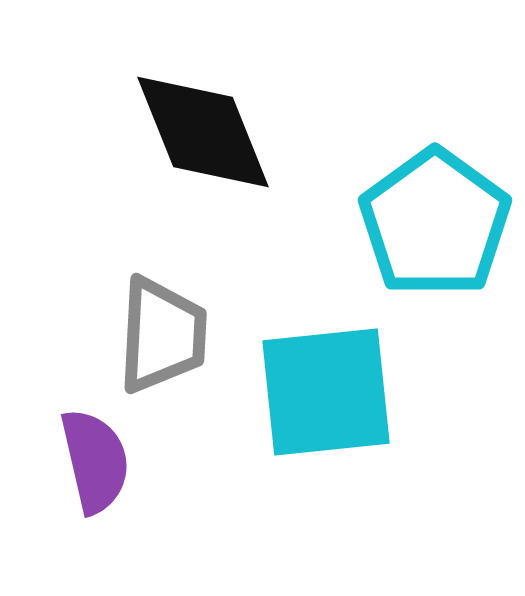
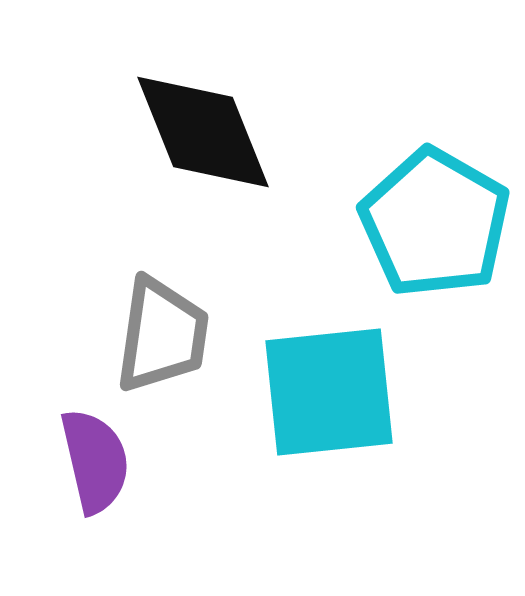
cyan pentagon: rotated 6 degrees counterclockwise
gray trapezoid: rotated 5 degrees clockwise
cyan square: moved 3 px right
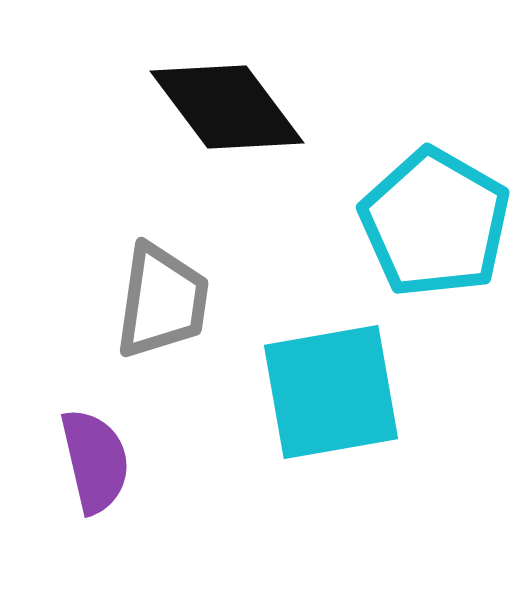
black diamond: moved 24 px right, 25 px up; rotated 15 degrees counterclockwise
gray trapezoid: moved 34 px up
cyan square: moved 2 px right; rotated 4 degrees counterclockwise
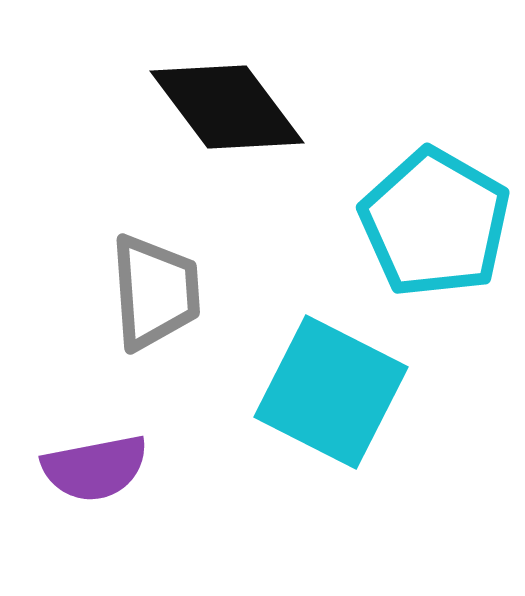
gray trapezoid: moved 7 px left, 9 px up; rotated 12 degrees counterclockwise
cyan square: rotated 37 degrees clockwise
purple semicircle: moved 7 px down; rotated 92 degrees clockwise
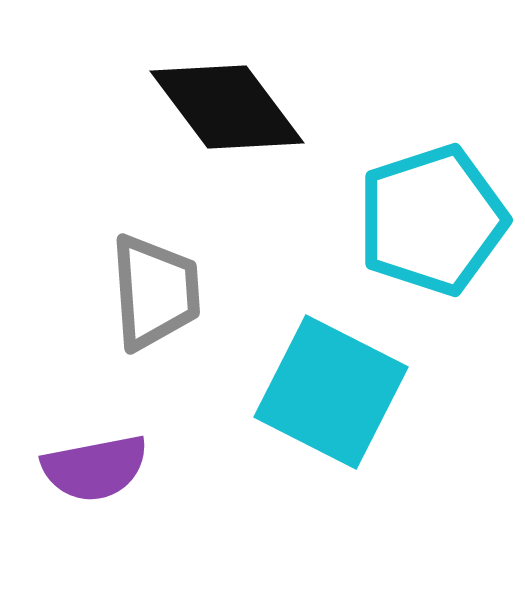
cyan pentagon: moved 3 px left, 3 px up; rotated 24 degrees clockwise
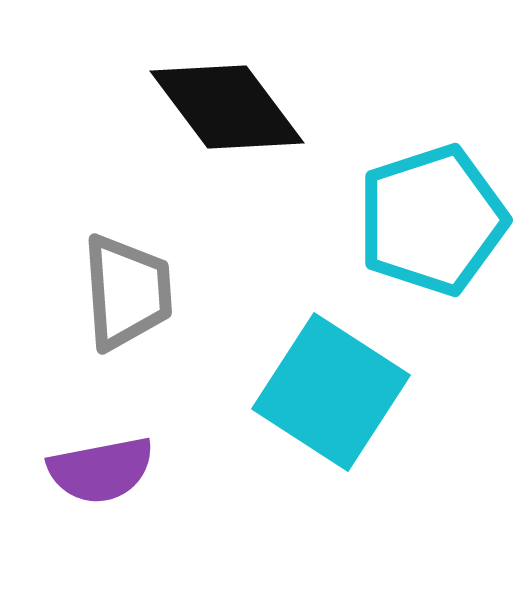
gray trapezoid: moved 28 px left
cyan square: rotated 6 degrees clockwise
purple semicircle: moved 6 px right, 2 px down
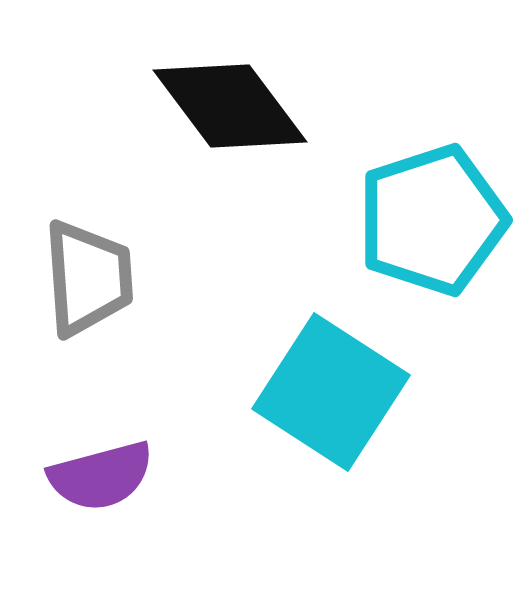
black diamond: moved 3 px right, 1 px up
gray trapezoid: moved 39 px left, 14 px up
purple semicircle: moved 6 px down; rotated 4 degrees counterclockwise
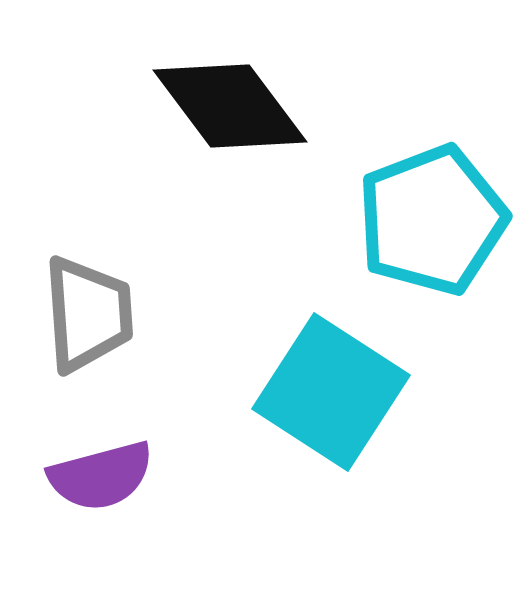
cyan pentagon: rotated 3 degrees counterclockwise
gray trapezoid: moved 36 px down
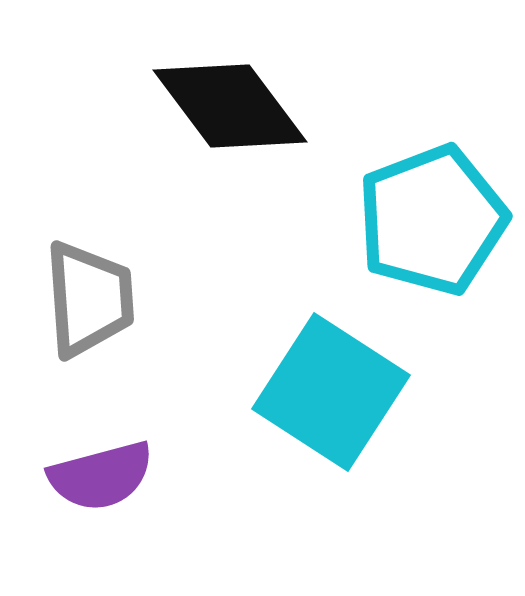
gray trapezoid: moved 1 px right, 15 px up
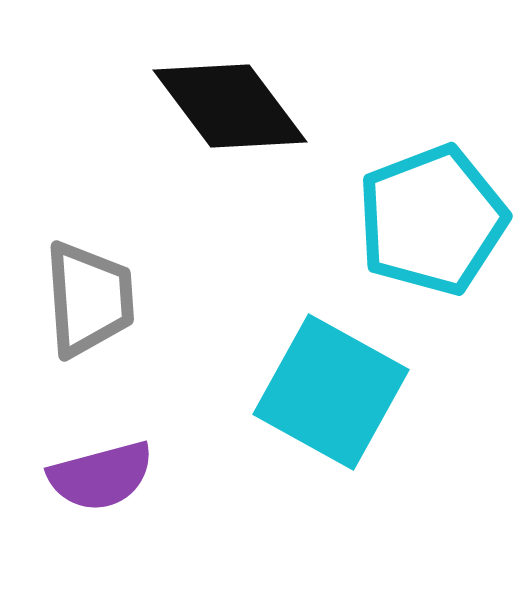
cyan square: rotated 4 degrees counterclockwise
